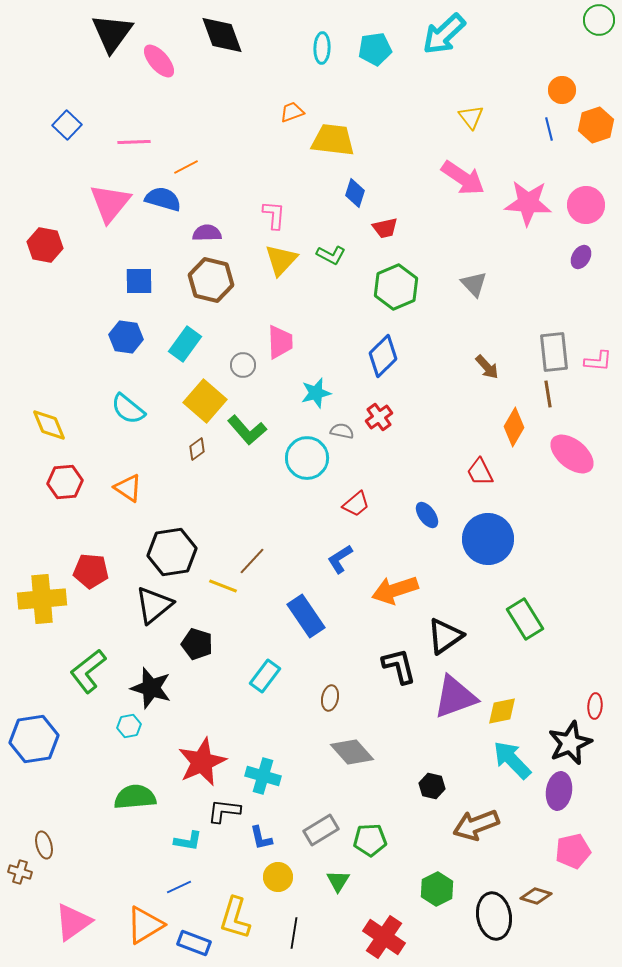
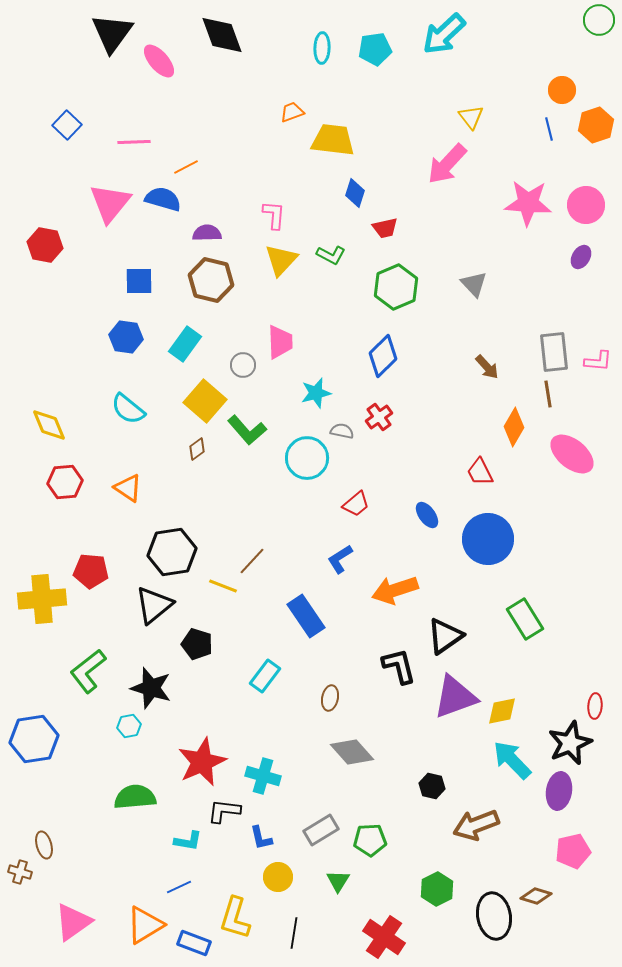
pink arrow at (463, 178): moved 16 px left, 14 px up; rotated 99 degrees clockwise
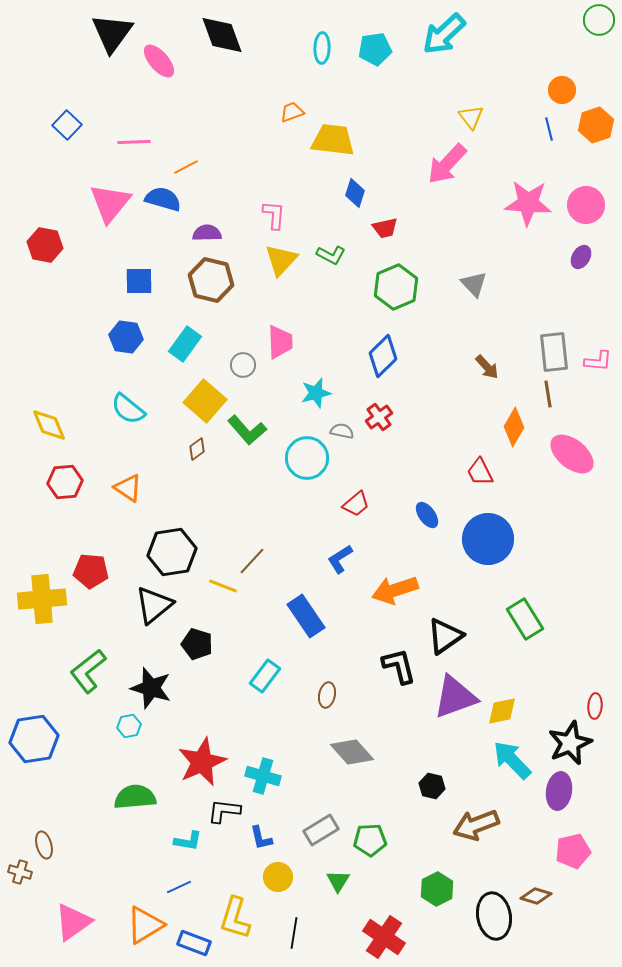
brown ellipse at (330, 698): moved 3 px left, 3 px up
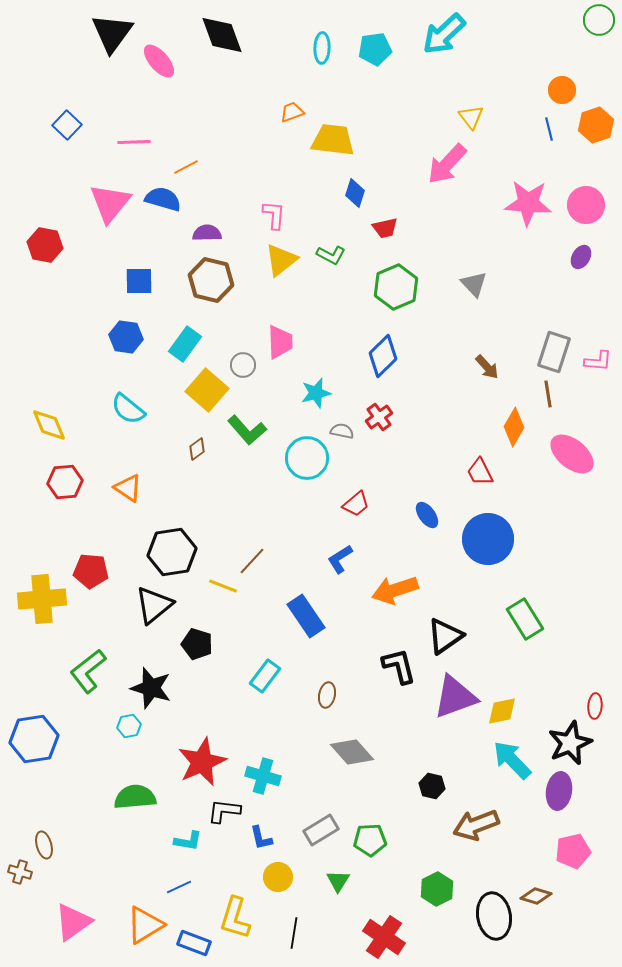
yellow triangle at (281, 260): rotated 9 degrees clockwise
gray rectangle at (554, 352): rotated 24 degrees clockwise
yellow square at (205, 401): moved 2 px right, 11 px up
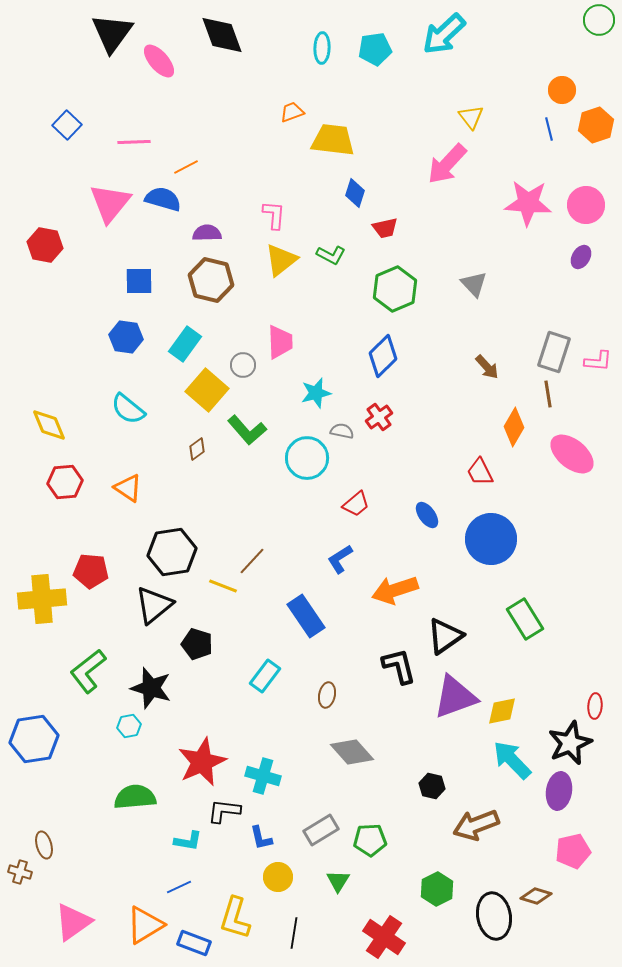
green hexagon at (396, 287): moved 1 px left, 2 px down
blue circle at (488, 539): moved 3 px right
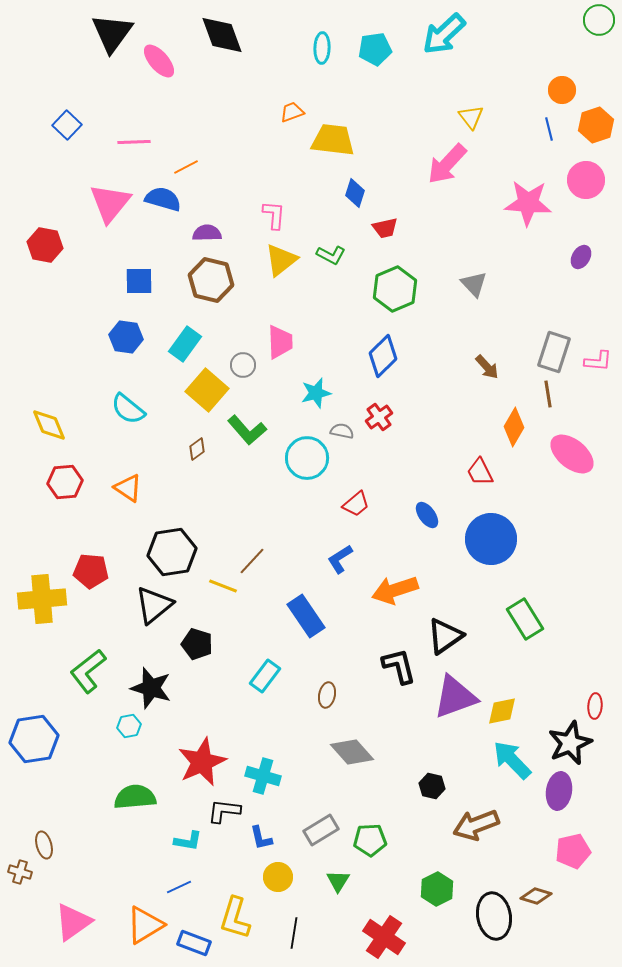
pink circle at (586, 205): moved 25 px up
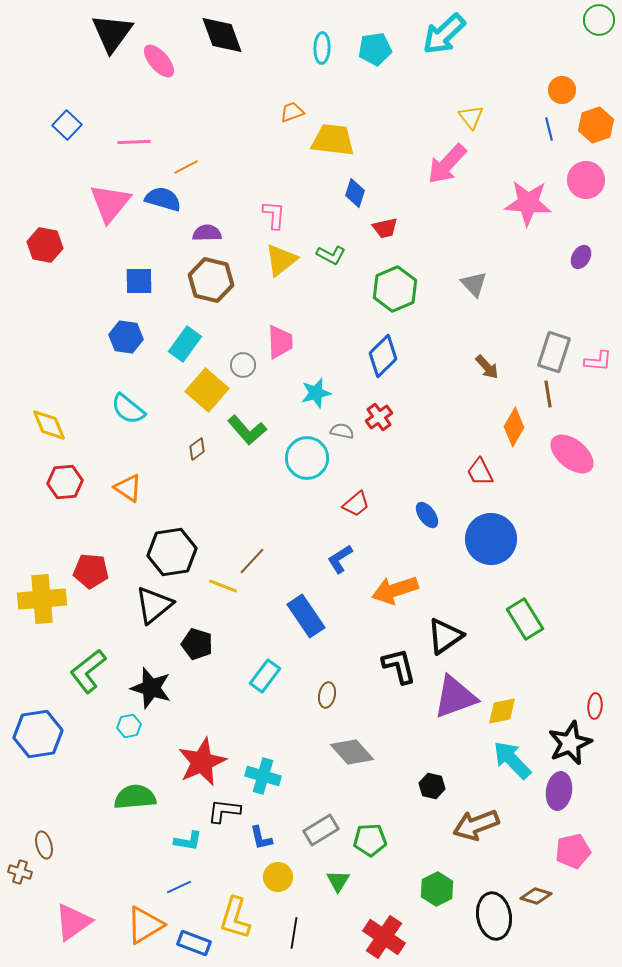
blue hexagon at (34, 739): moved 4 px right, 5 px up
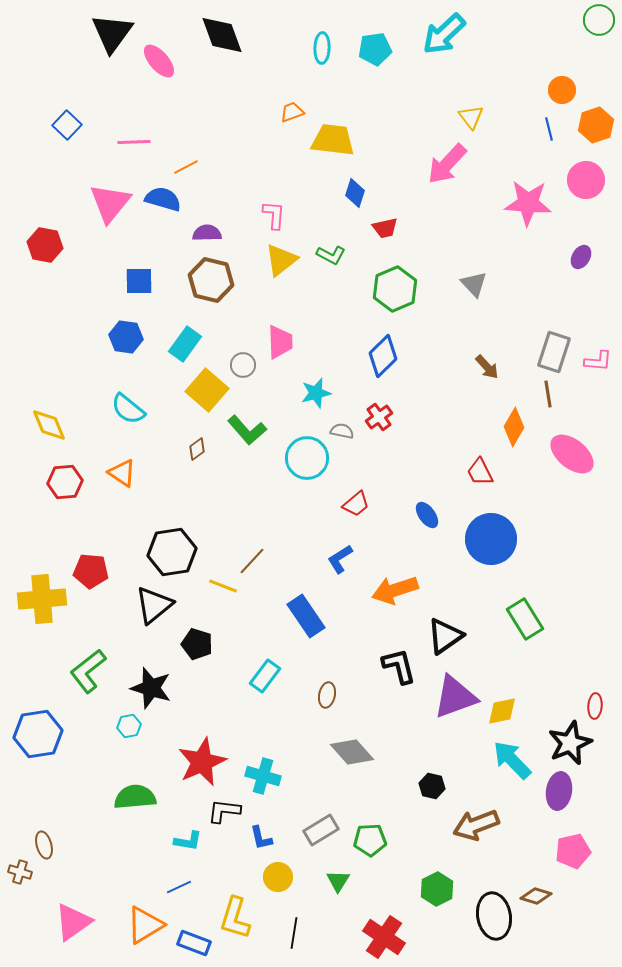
orange triangle at (128, 488): moved 6 px left, 15 px up
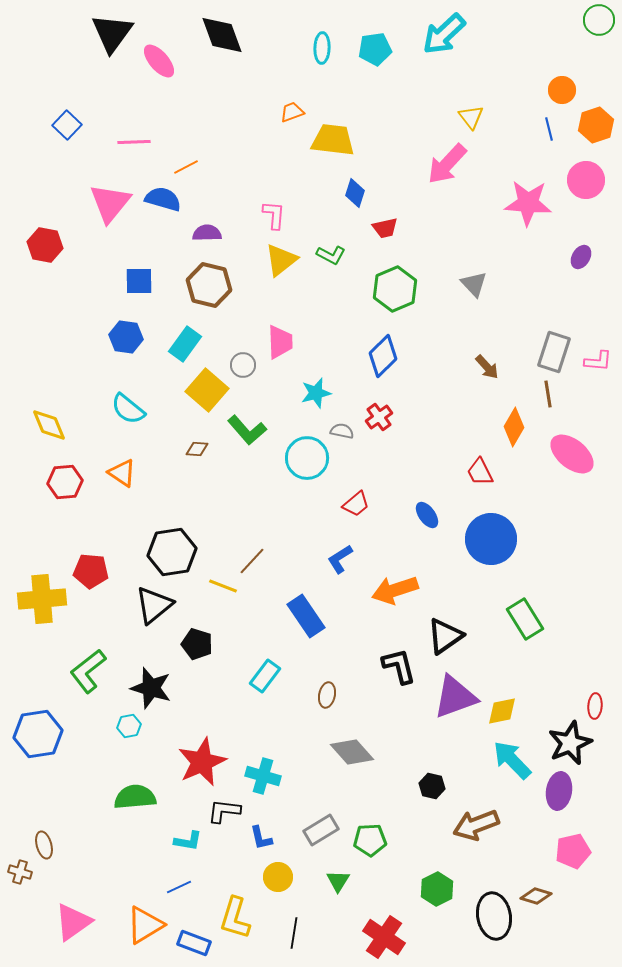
brown hexagon at (211, 280): moved 2 px left, 5 px down
brown diamond at (197, 449): rotated 40 degrees clockwise
